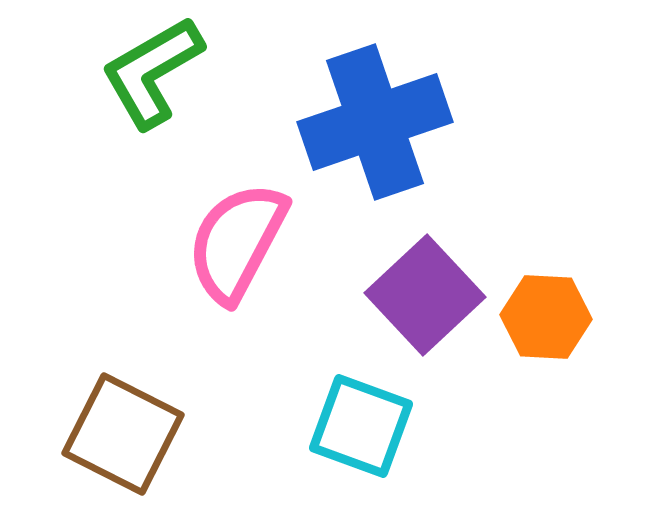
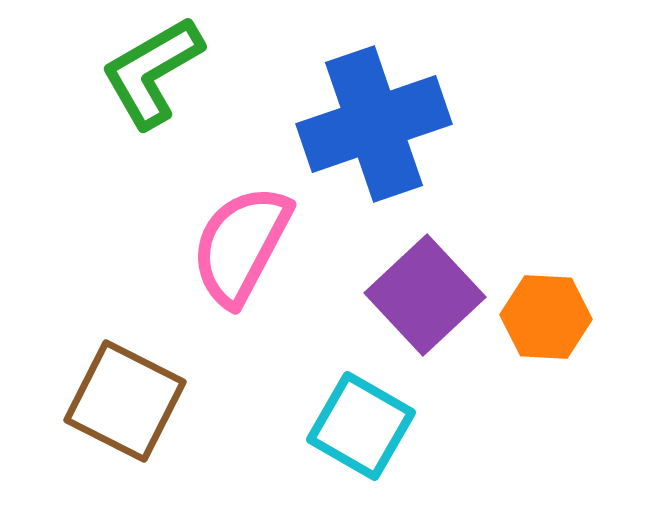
blue cross: moved 1 px left, 2 px down
pink semicircle: moved 4 px right, 3 px down
cyan square: rotated 10 degrees clockwise
brown square: moved 2 px right, 33 px up
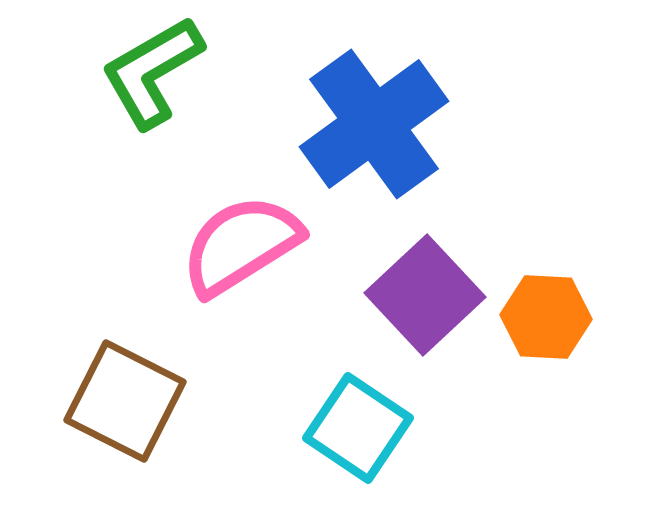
blue cross: rotated 17 degrees counterclockwise
pink semicircle: rotated 30 degrees clockwise
cyan square: moved 3 px left, 2 px down; rotated 4 degrees clockwise
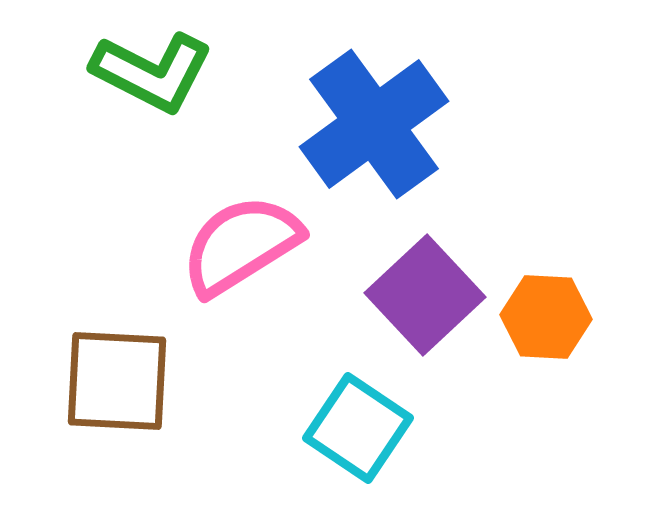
green L-shape: rotated 123 degrees counterclockwise
brown square: moved 8 px left, 20 px up; rotated 24 degrees counterclockwise
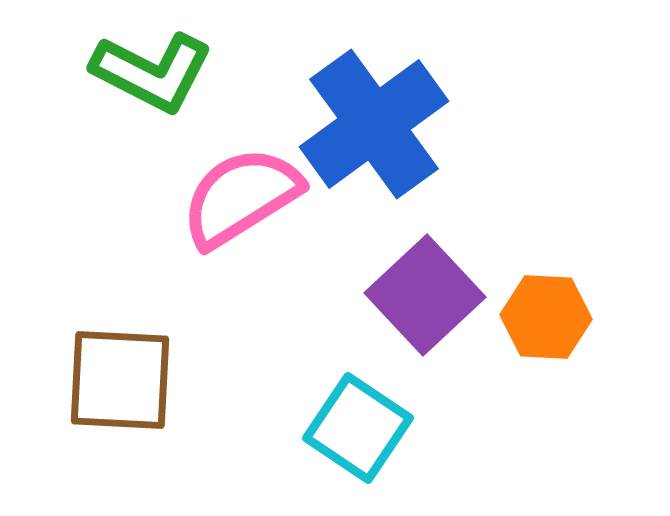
pink semicircle: moved 48 px up
brown square: moved 3 px right, 1 px up
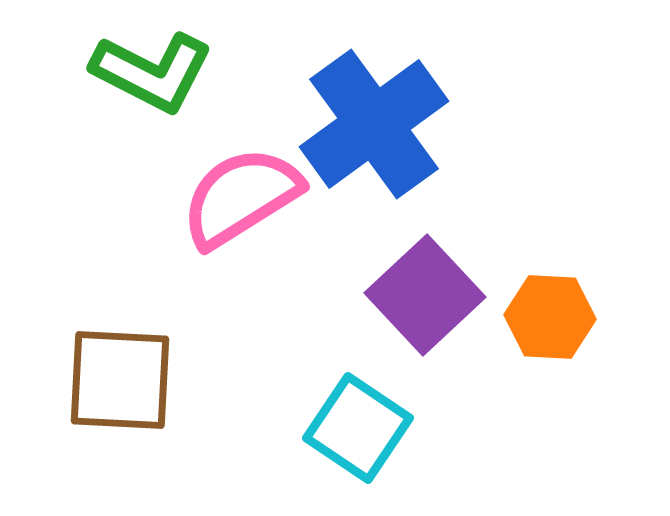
orange hexagon: moved 4 px right
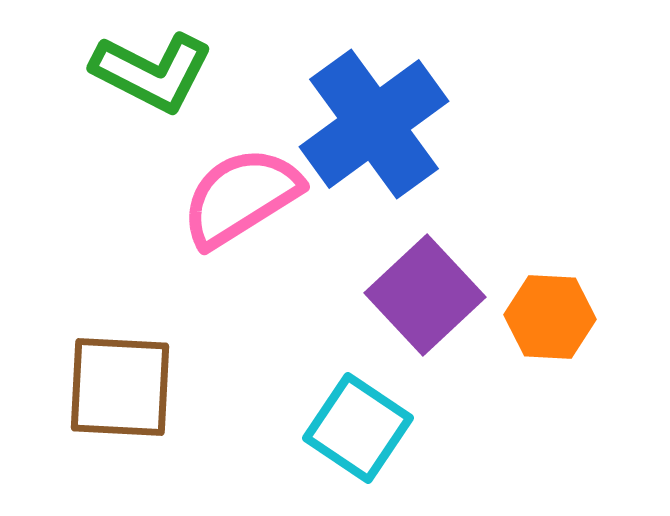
brown square: moved 7 px down
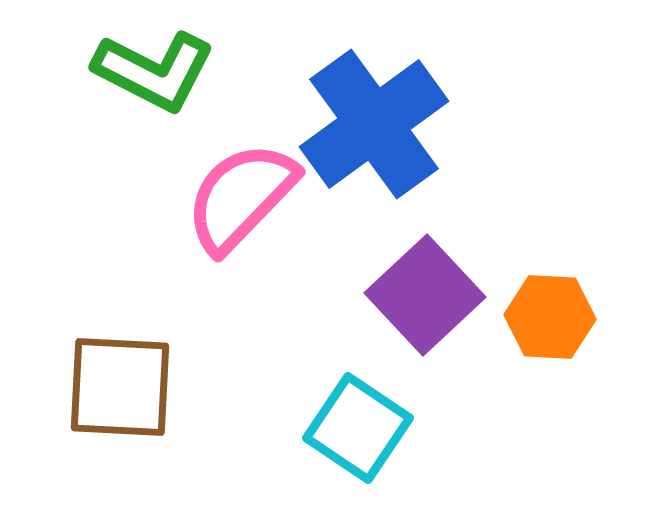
green L-shape: moved 2 px right, 1 px up
pink semicircle: rotated 14 degrees counterclockwise
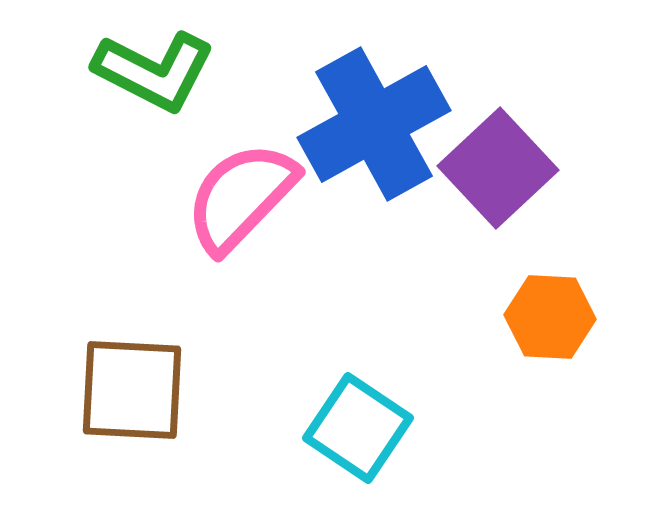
blue cross: rotated 7 degrees clockwise
purple square: moved 73 px right, 127 px up
brown square: moved 12 px right, 3 px down
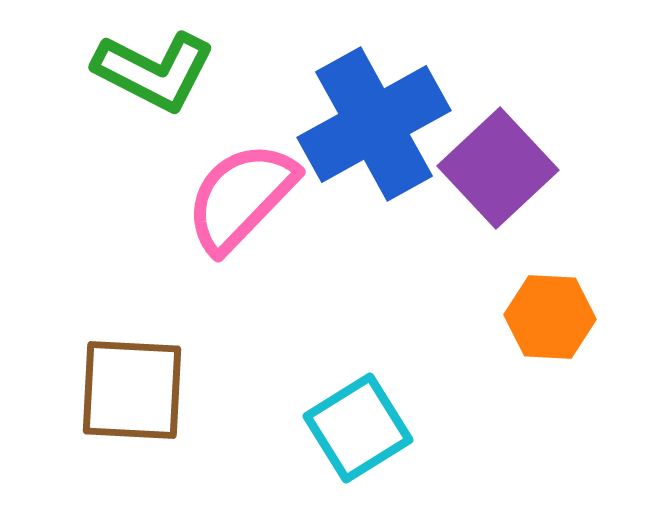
cyan square: rotated 24 degrees clockwise
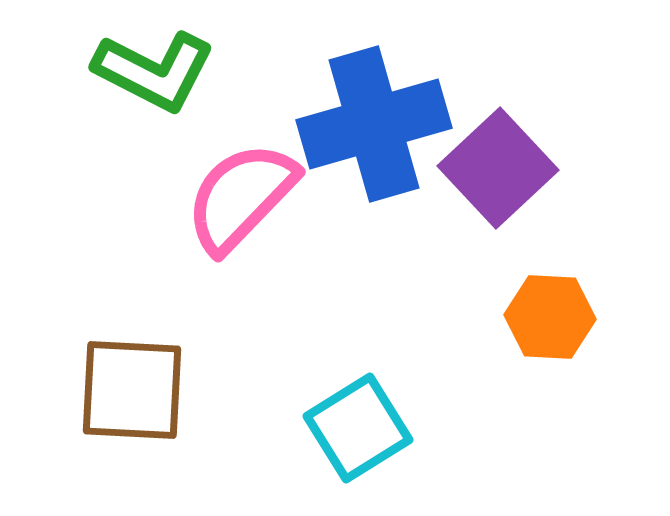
blue cross: rotated 13 degrees clockwise
